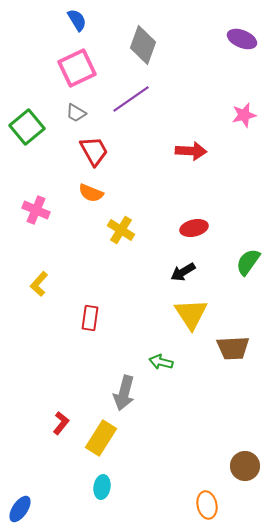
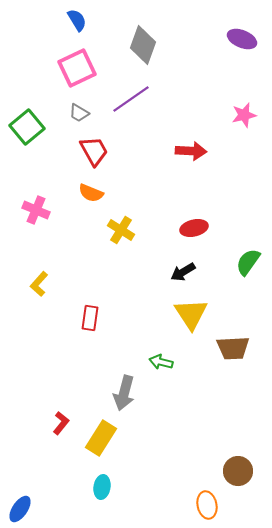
gray trapezoid: moved 3 px right
brown circle: moved 7 px left, 5 px down
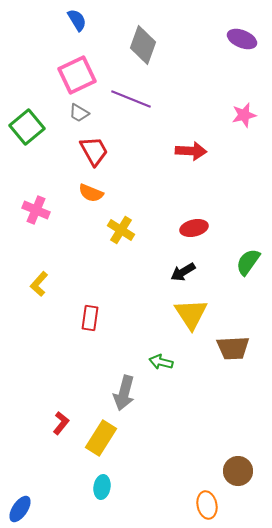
pink square: moved 7 px down
purple line: rotated 57 degrees clockwise
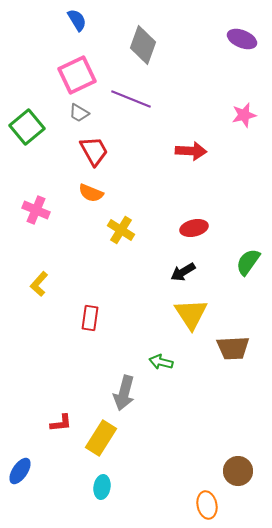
red L-shape: rotated 45 degrees clockwise
blue ellipse: moved 38 px up
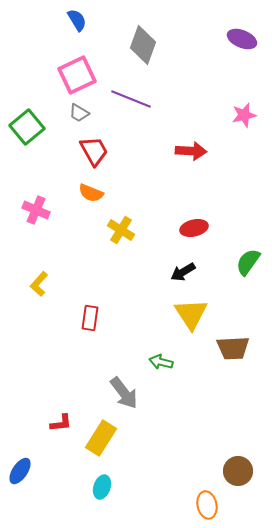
gray arrow: rotated 52 degrees counterclockwise
cyan ellipse: rotated 10 degrees clockwise
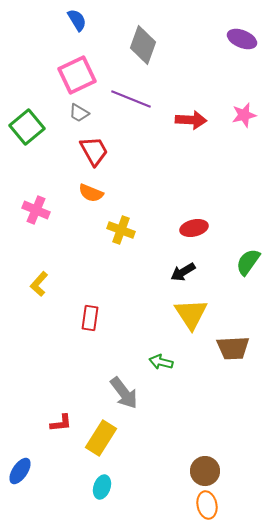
red arrow: moved 31 px up
yellow cross: rotated 12 degrees counterclockwise
brown circle: moved 33 px left
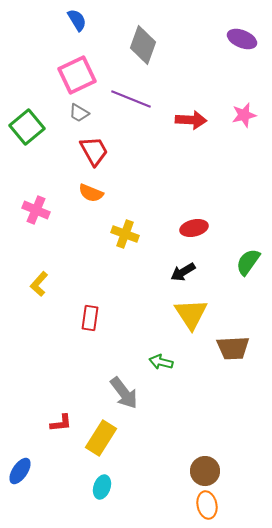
yellow cross: moved 4 px right, 4 px down
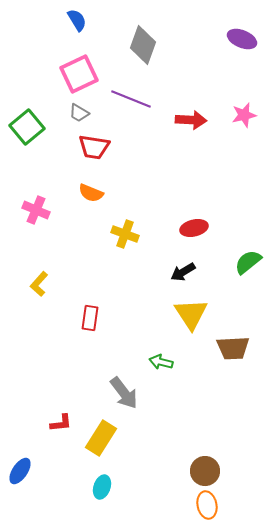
pink square: moved 2 px right, 1 px up
red trapezoid: moved 4 px up; rotated 128 degrees clockwise
green semicircle: rotated 16 degrees clockwise
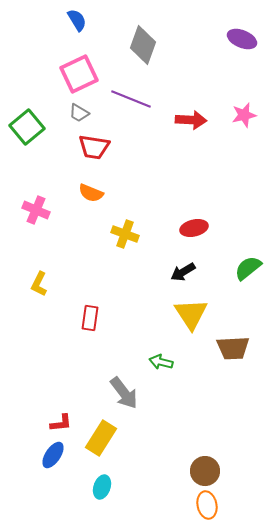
green semicircle: moved 6 px down
yellow L-shape: rotated 15 degrees counterclockwise
blue ellipse: moved 33 px right, 16 px up
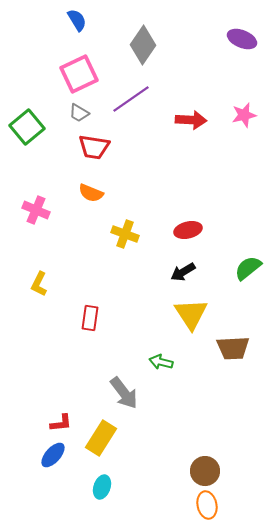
gray diamond: rotated 15 degrees clockwise
purple line: rotated 57 degrees counterclockwise
red ellipse: moved 6 px left, 2 px down
blue ellipse: rotated 8 degrees clockwise
